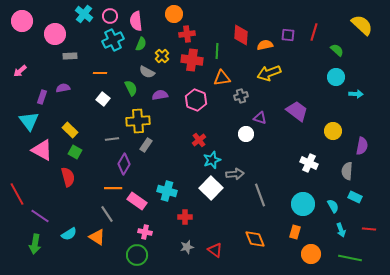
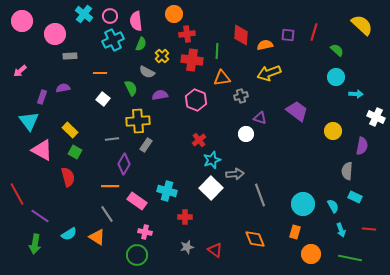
white cross at (309, 163): moved 67 px right, 46 px up
orange line at (113, 188): moved 3 px left, 2 px up
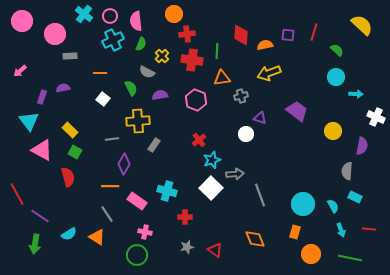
gray rectangle at (146, 145): moved 8 px right
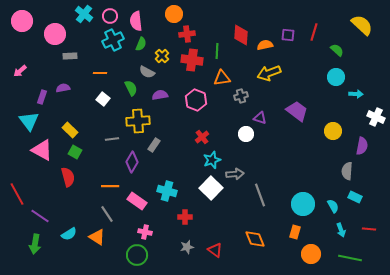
red cross at (199, 140): moved 3 px right, 3 px up
purple diamond at (124, 164): moved 8 px right, 2 px up
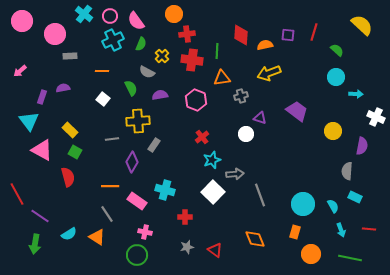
pink semicircle at (136, 21): rotated 30 degrees counterclockwise
orange line at (100, 73): moved 2 px right, 2 px up
white square at (211, 188): moved 2 px right, 4 px down
cyan cross at (167, 191): moved 2 px left, 1 px up
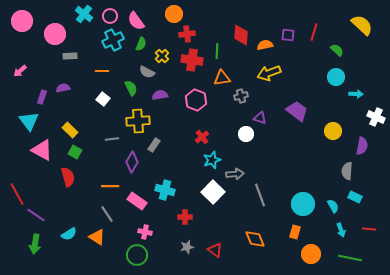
purple line at (40, 216): moved 4 px left, 1 px up
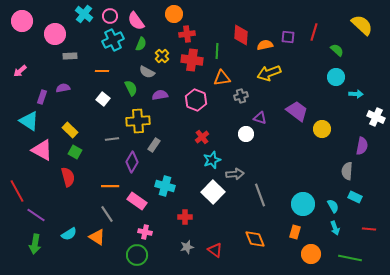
purple square at (288, 35): moved 2 px down
cyan triangle at (29, 121): rotated 20 degrees counterclockwise
yellow circle at (333, 131): moved 11 px left, 2 px up
cyan cross at (165, 190): moved 4 px up
red line at (17, 194): moved 3 px up
cyan arrow at (341, 230): moved 6 px left, 2 px up
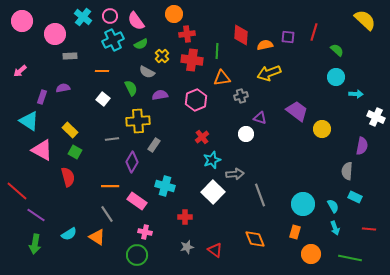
cyan cross at (84, 14): moved 1 px left, 3 px down
yellow semicircle at (362, 25): moved 3 px right, 5 px up
green semicircle at (141, 44): rotated 40 degrees clockwise
pink hexagon at (196, 100): rotated 15 degrees clockwise
red line at (17, 191): rotated 20 degrees counterclockwise
